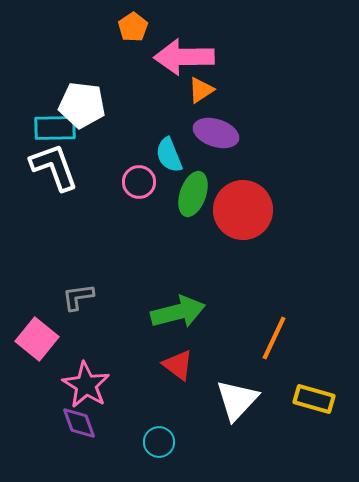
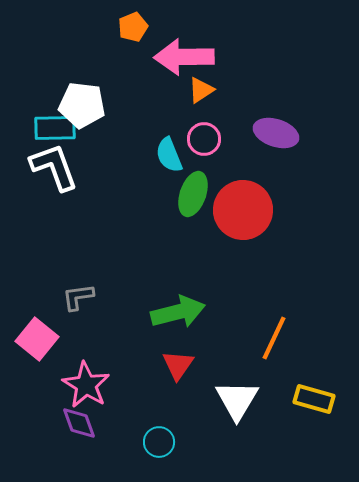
orange pentagon: rotated 12 degrees clockwise
purple ellipse: moved 60 px right
pink circle: moved 65 px right, 43 px up
red triangle: rotated 28 degrees clockwise
white triangle: rotated 12 degrees counterclockwise
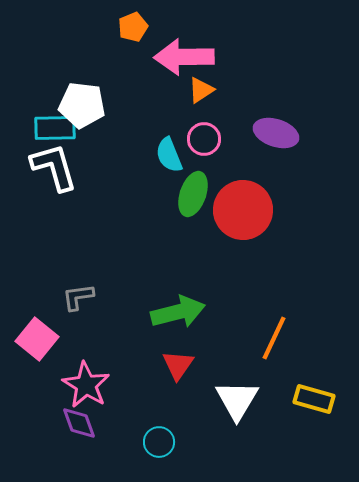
white L-shape: rotated 4 degrees clockwise
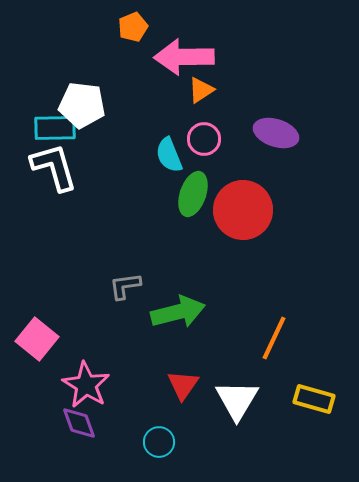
gray L-shape: moved 47 px right, 11 px up
red triangle: moved 5 px right, 20 px down
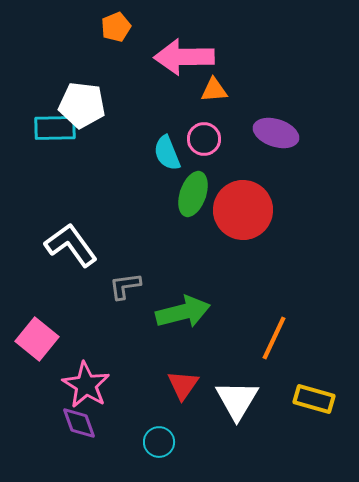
orange pentagon: moved 17 px left
orange triangle: moved 13 px right; rotated 28 degrees clockwise
cyan semicircle: moved 2 px left, 2 px up
white L-shape: moved 17 px right, 78 px down; rotated 20 degrees counterclockwise
green arrow: moved 5 px right
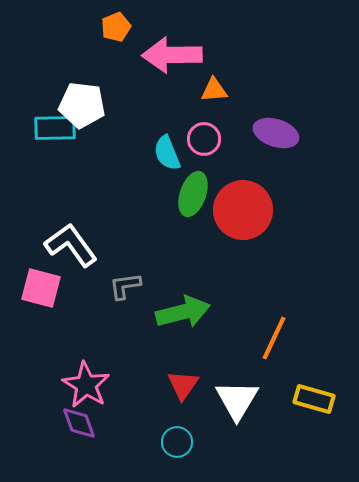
pink arrow: moved 12 px left, 2 px up
pink square: moved 4 px right, 51 px up; rotated 24 degrees counterclockwise
cyan circle: moved 18 px right
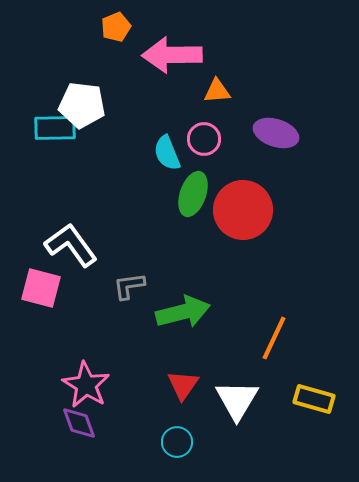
orange triangle: moved 3 px right, 1 px down
gray L-shape: moved 4 px right
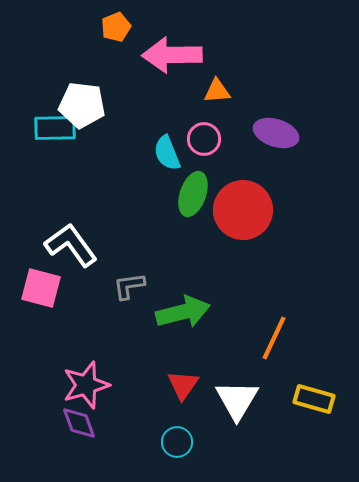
pink star: rotated 24 degrees clockwise
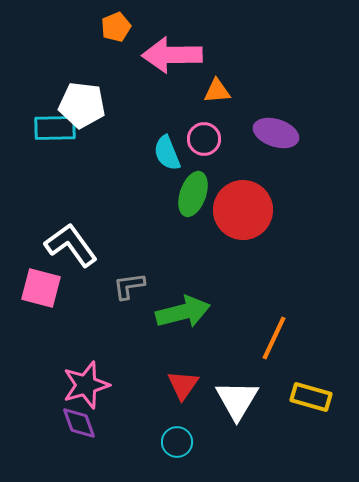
yellow rectangle: moved 3 px left, 2 px up
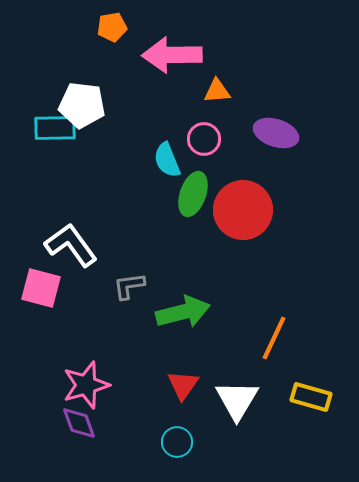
orange pentagon: moved 4 px left; rotated 12 degrees clockwise
cyan semicircle: moved 7 px down
